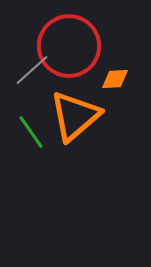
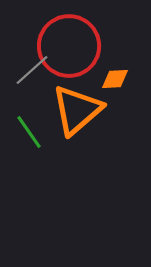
orange triangle: moved 2 px right, 6 px up
green line: moved 2 px left
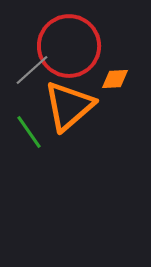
orange triangle: moved 8 px left, 4 px up
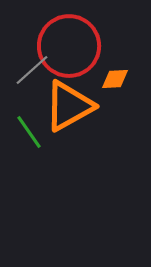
orange triangle: rotated 12 degrees clockwise
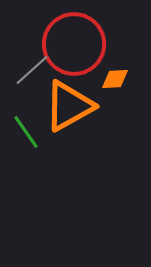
red circle: moved 5 px right, 2 px up
green line: moved 3 px left
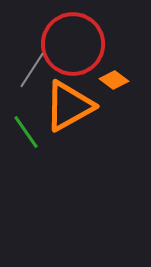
red circle: moved 1 px left
gray line: rotated 15 degrees counterclockwise
orange diamond: moved 1 px left, 1 px down; rotated 40 degrees clockwise
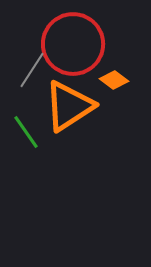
orange triangle: rotated 4 degrees counterclockwise
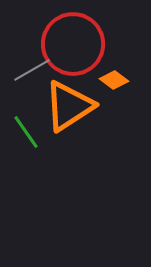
gray line: rotated 27 degrees clockwise
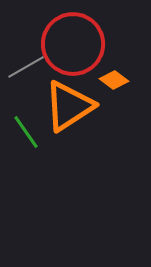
gray line: moved 6 px left, 3 px up
